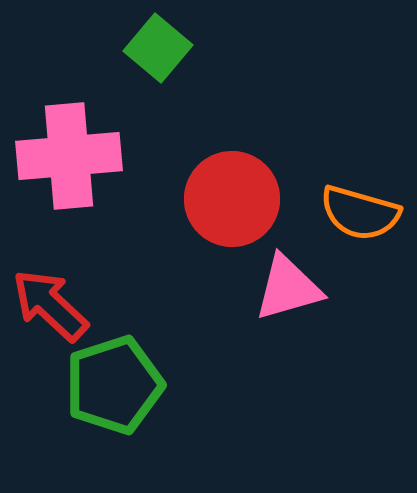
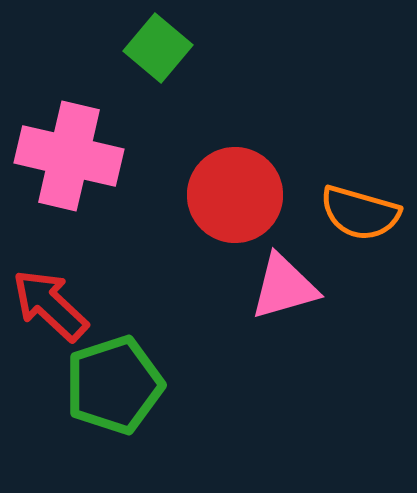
pink cross: rotated 18 degrees clockwise
red circle: moved 3 px right, 4 px up
pink triangle: moved 4 px left, 1 px up
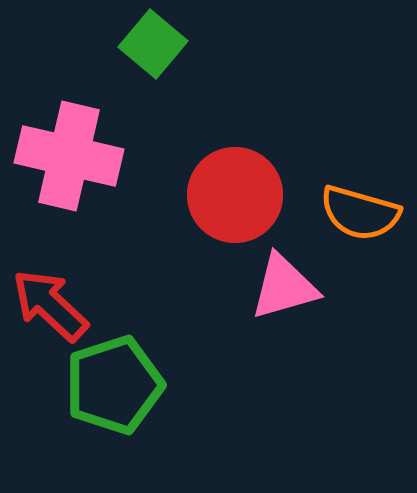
green square: moved 5 px left, 4 px up
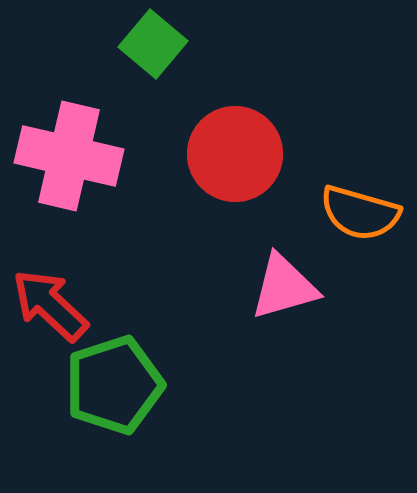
red circle: moved 41 px up
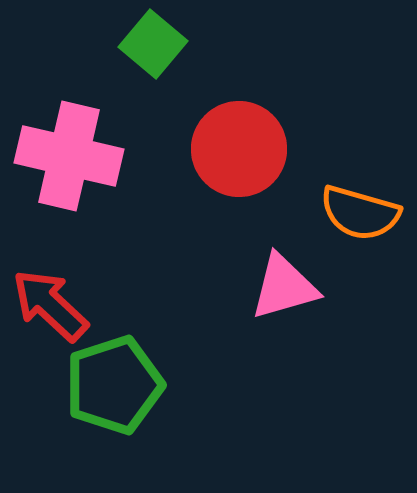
red circle: moved 4 px right, 5 px up
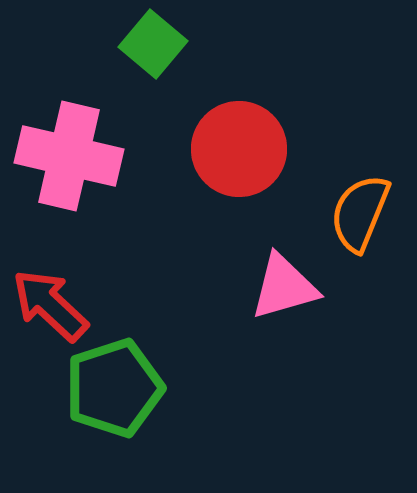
orange semicircle: rotated 96 degrees clockwise
green pentagon: moved 3 px down
